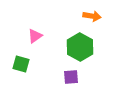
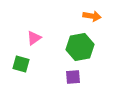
pink triangle: moved 1 px left, 2 px down
green hexagon: rotated 20 degrees clockwise
purple square: moved 2 px right
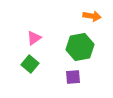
green square: moved 9 px right; rotated 24 degrees clockwise
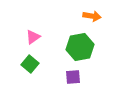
pink triangle: moved 1 px left, 1 px up
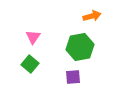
orange arrow: rotated 24 degrees counterclockwise
pink triangle: rotated 21 degrees counterclockwise
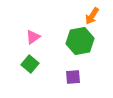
orange arrow: rotated 138 degrees clockwise
pink triangle: rotated 21 degrees clockwise
green hexagon: moved 6 px up
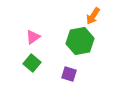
orange arrow: moved 1 px right
green square: moved 2 px right, 1 px up
purple square: moved 4 px left, 3 px up; rotated 21 degrees clockwise
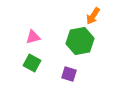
pink triangle: rotated 21 degrees clockwise
green square: rotated 12 degrees counterclockwise
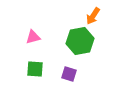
green square: moved 3 px right, 6 px down; rotated 24 degrees counterclockwise
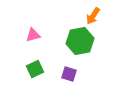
pink triangle: moved 2 px up
green square: rotated 30 degrees counterclockwise
